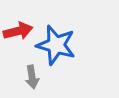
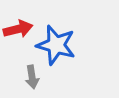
red arrow: moved 2 px up
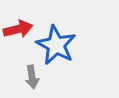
blue star: rotated 12 degrees clockwise
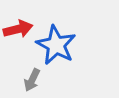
gray arrow: moved 3 px down; rotated 35 degrees clockwise
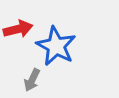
blue star: moved 1 px down
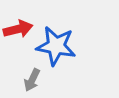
blue star: rotated 18 degrees counterclockwise
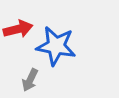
gray arrow: moved 2 px left
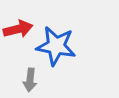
gray arrow: rotated 20 degrees counterclockwise
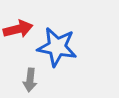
blue star: moved 1 px right, 1 px down
